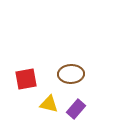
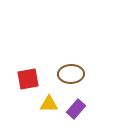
red square: moved 2 px right
yellow triangle: rotated 12 degrees counterclockwise
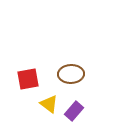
yellow triangle: rotated 36 degrees clockwise
purple rectangle: moved 2 px left, 2 px down
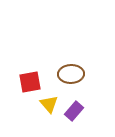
red square: moved 2 px right, 3 px down
yellow triangle: rotated 12 degrees clockwise
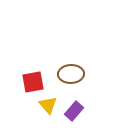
red square: moved 3 px right
yellow triangle: moved 1 px left, 1 px down
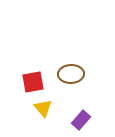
yellow triangle: moved 5 px left, 3 px down
purple rectangle: moved 7 px right, 9 px down
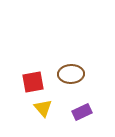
purple rectangle: moved 1 px right, 8 px up; rotated 24 degrees clockwise
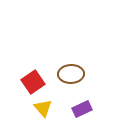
red square: rotated 25 degrees counterclockwise
purple rectangle: moved 3 px up
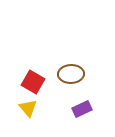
red square: rotated 25 degrees counterclockwise
yellow triangle: moved 15 px left
